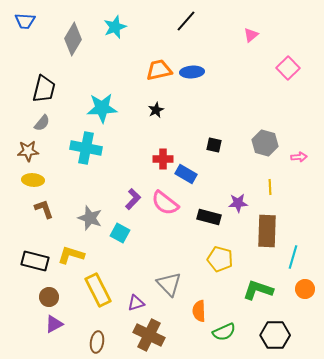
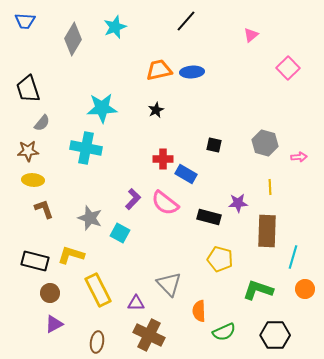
black trapezoid at (44, 89): moved 16 px left; rotated 148 degrees clockwise
brown circle at (49, 297): moved 1 px right, 4 px up
purple triangle at (136, 303): rotated 18 degrees clockwise
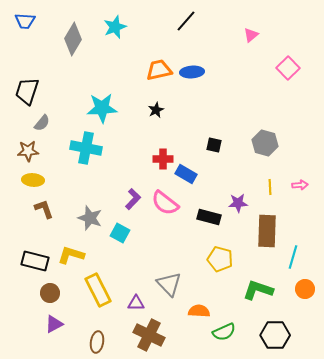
black trapezoid at (28, 89): moved 1 px left, 2 px down; rotated 36 degrees clockwise
pink arrow at (299, 157): moved 1 px right, 28 px down
orange semicircle at (199, 311): rotated 95 degrees clockwise
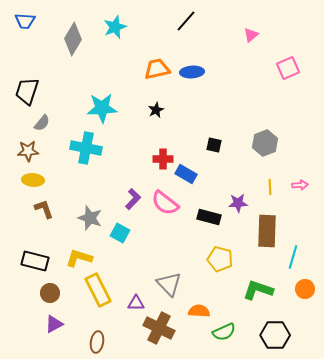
pink square at (288, 68): rotated 20 degrees clockwise
orange trapezoid at (159, 70): moved 2 px left, 1 px up
gray hexagon at (265, 143): rotated 25 degrees clockwise
yellow L-shape at (71, 255): moved 8 px right, 3 px down
brown cross at (149, 335): moved 10 px right, 7 px up
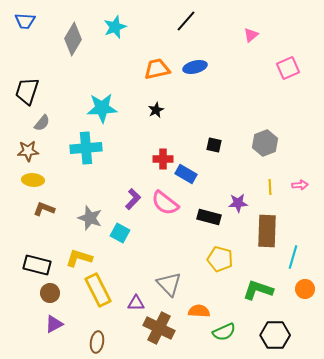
blue ellipse at (192, 72): moved 3 px right, 5 px up; rotated 10 degrees counterclockwise
cyan cross at (86, 148): rotated 16 degrees counterclockwise
brown L-shape at (44, 209): rotated 50 degrees counterclockwise
black rectangle at (35, 261): moved 2 px right, 4 px down
